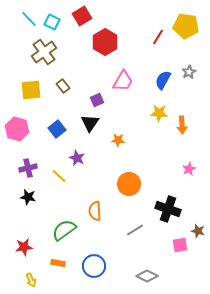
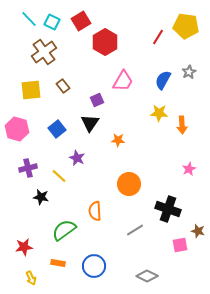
red square: moved 1 px left, 5 px down
black star: moved 13 px right
yellow arrow: moved 2 px up
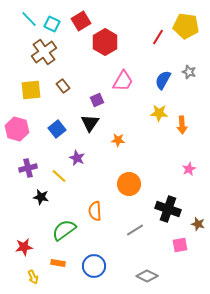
cyan square: moved 2 px down
gray star: rotated 24 degrees counterclockwise
brown star: moved 7 px up
yellow arrow: moved 2 px right, 1 px up
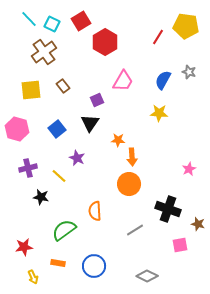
orange arrow: moved 50 px left, 32 px down
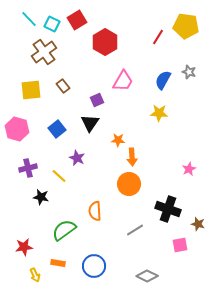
red square: moved 4 px left, 1 px up
yellow arrow: moved 2 px right, 2 px up
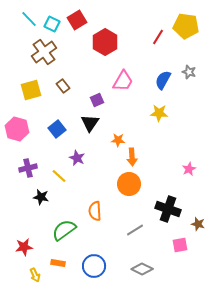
yellow square: rotated 10 degrees counterclockwise
gray diamond: moved 5 px left, 7 px up
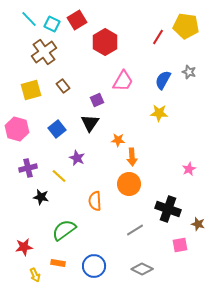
orange semicircle: moved 10 px up
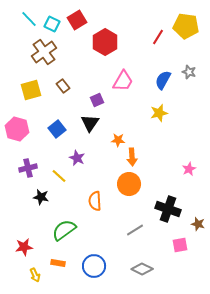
yellow star: rotated 18 degrees counterclockwise
